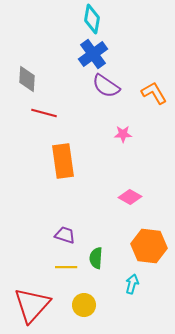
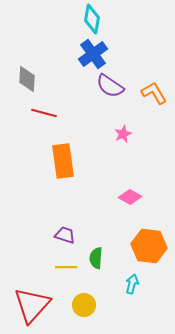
purple semicircle: moved 4 px right
pink star: rotated 24 degrees counterclockwise
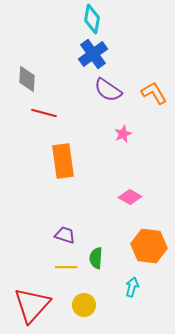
purple semicircle: moved 2 px left, 4 px down
cyan arrow: moved 3 px down
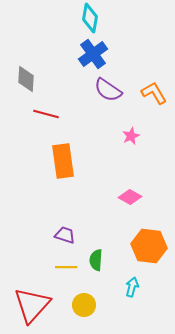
cyan diamond: moved 2 px left, 1 px up
gray diamond: moved 1 px left
red line: moved 2 px right, 1 px down
pink star: moved 8 px right, 2 px down
green semicircle: moved 2 px down
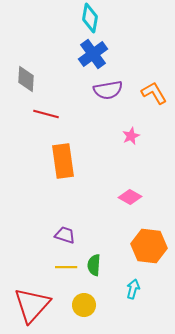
purple semicircle: rotated 44 degrees counterclockwise
green semicircle: moved 2 px left, 5 px down
cyan arrow: moved 1 px right, 2 px down
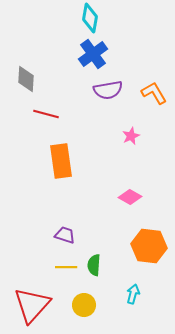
orange rectangle: moved 2 px left
cyan arrow: moved 5 px down
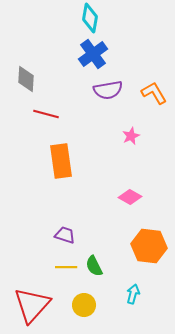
green semicircle: moved 1 px down; rotated 30 degrees counterclockwise
